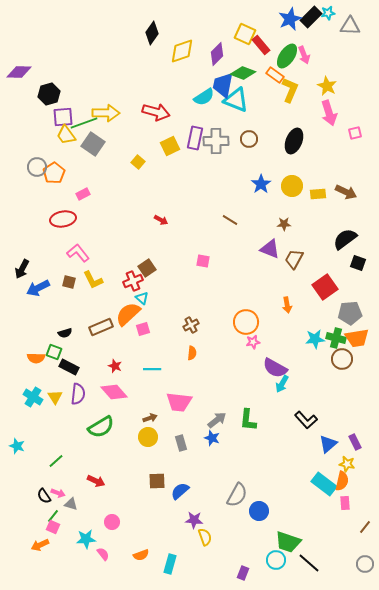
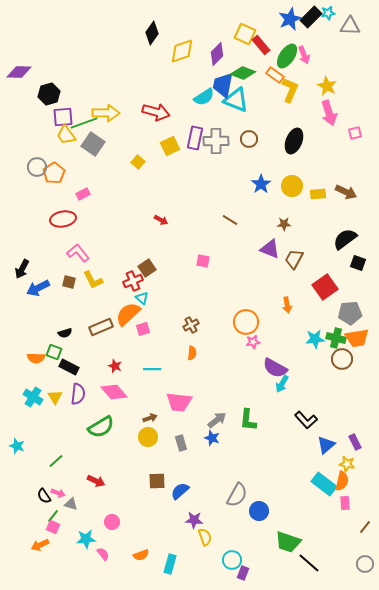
blue triangle at (328, 444): moved 2 px left, 1 px down
cyan circle at (276, 560): moved 44 px left
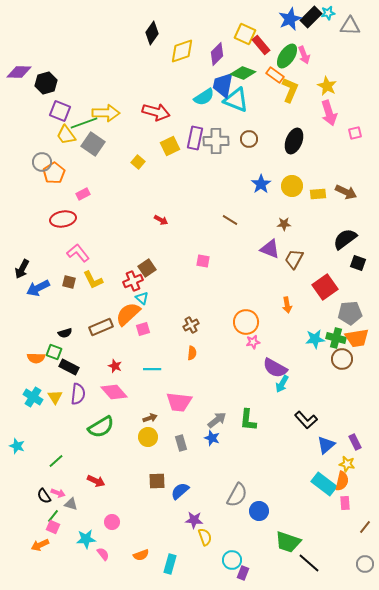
black hexagon at (49, 94): moved 3 px left, 11 px up
purple square at (63, 117): moved 3 px left, 6 px up; rotated 25 degrees clockwise
gray circle at (37, 167): moved 5 px right, 5 px up
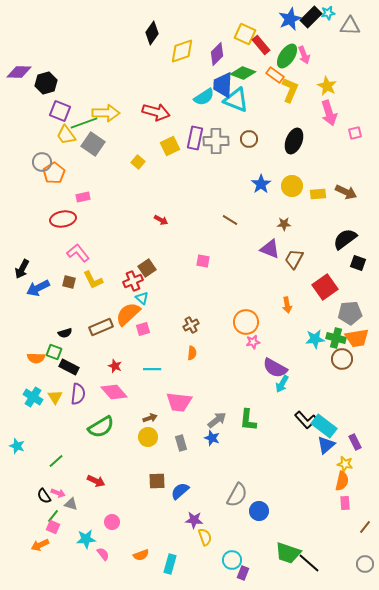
blue trapezoid at (223, 85): rotated 8 degrees counterclockwise
pink rectangle at (83, 194): moved 3 px down; rotated 16 degrees clockwise
yellow star at (347, 464): moved 2 px left
cyan rectangle at (324, 484): moved 58 px up
green trapezoid at (288, 542): moved 11 px down
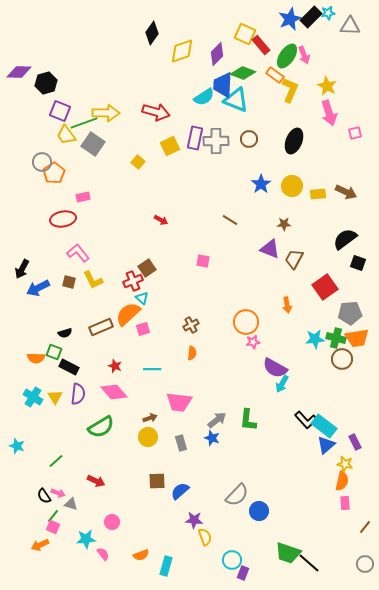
gray semicircle at (237, 495): rotated 15 degrees clockwise
cyan rectangle at (170, 564): moved 4 px left, 2 px down
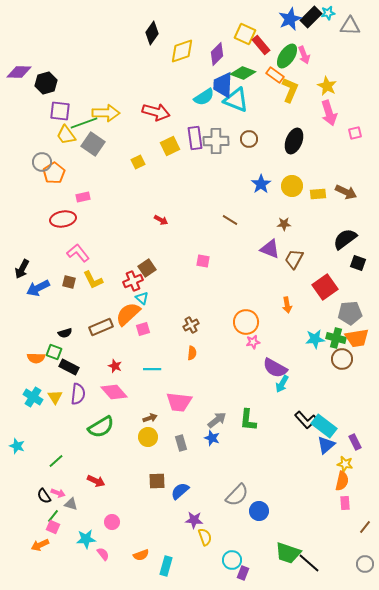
purple square at (60, 111): rotated 15 degrees counterclockwise
purple rectangle at (195, 138): rotated 20 degrees counterclockwise
yellow square at (138, 162): rotated 24 degrees clockwise
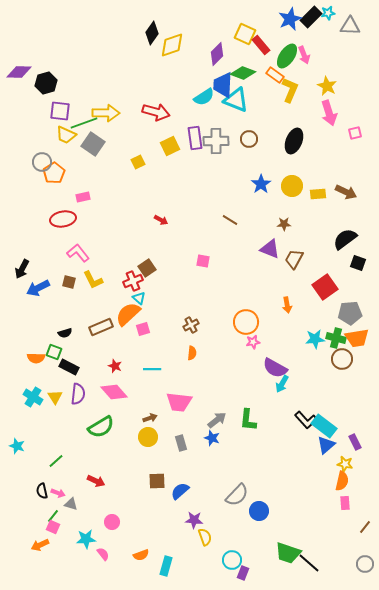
yellow diamond at (182, 51): moved 10 px left, 6 px up
yellow trapezoid at (66, 135): rotated 30 degrees counterclockwise
cyan triangle at (142, 298): moved 3 px left
black semicircle at (44, 496): moved 2 px left, 5 px up; rotated 21 degrees clockwise
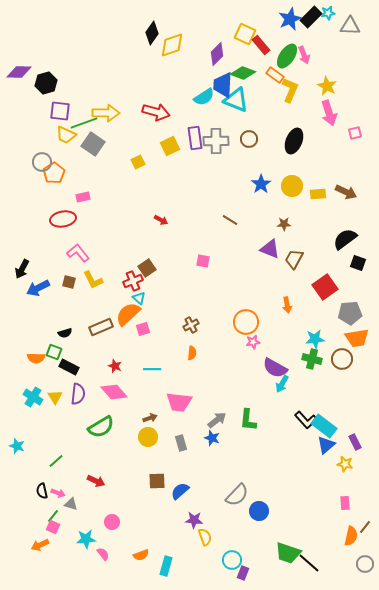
green cross at (336, 338): moved 24 px left, 21 px down
orange semicircle at (342, 481): moved 9 px right, 55 px down
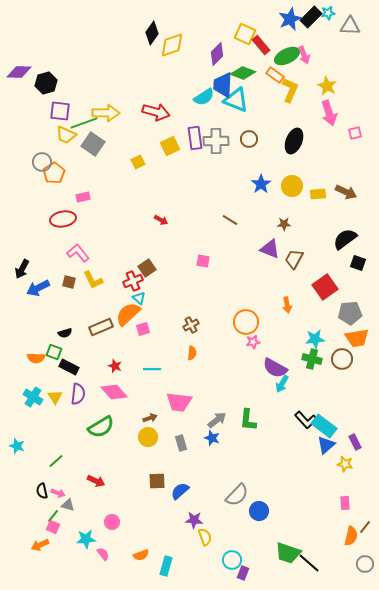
green ellipse at (287, 56): rotated 30 degrees clockwise
gray triangle at (71, 504): moved 3 px left, 1 px down
